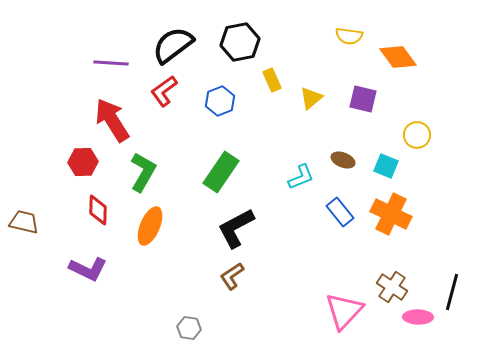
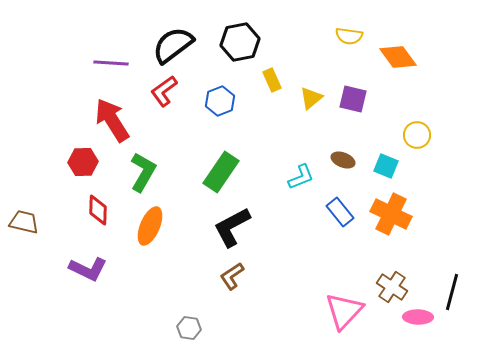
purple square: moved 10 px left
black L-shape: moved 4 px left, 1 px up
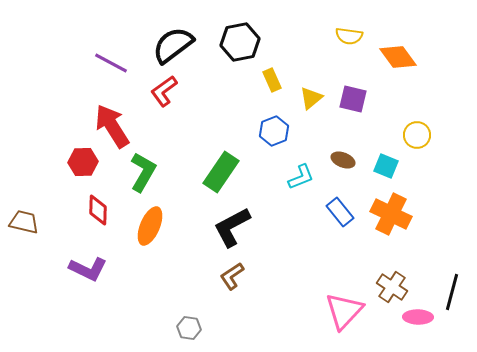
purple line: rotated 24 degrees clockwise
blue hexagon: moved 54 px right, 30 px down
red arrow: moved 6 px down
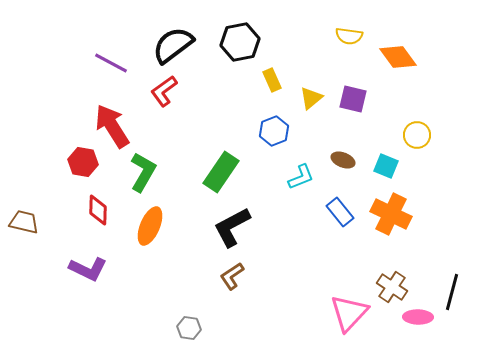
red hexagon: rotated 12 degrees clockwise
pink triangle: moved 5 px right, 2 px down
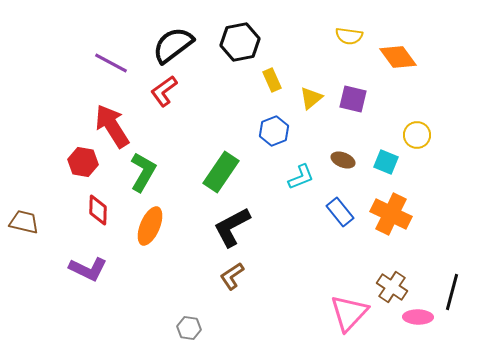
cyan square: moved 4 px up
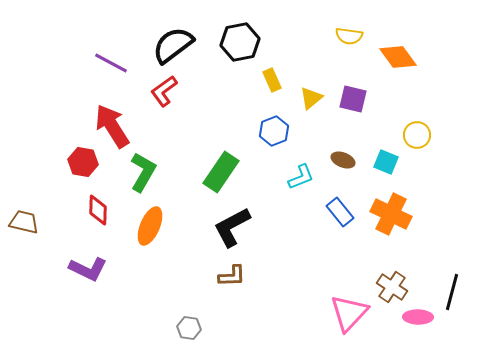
brown L-shape: rotated 148 degrees counterclockwise
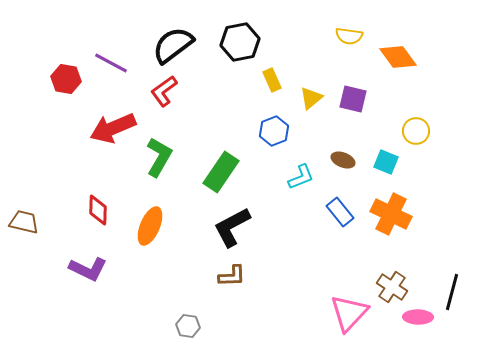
red arrow: moved 1 px right, 2 px down; rotated 81 degrees counterclockwise
yellow circle: moved 1 px left, 4 px up
red hexagon: moved 17 px left, 83 px up
green L-shape: moved 16 px right, 15 px up
gray hexagon: moved 1 px left, 2 px up
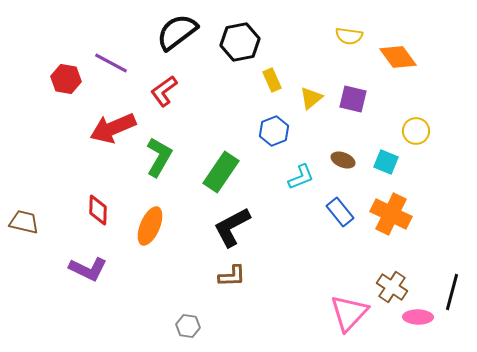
black semicircle: moved 4 px right, 13 px up
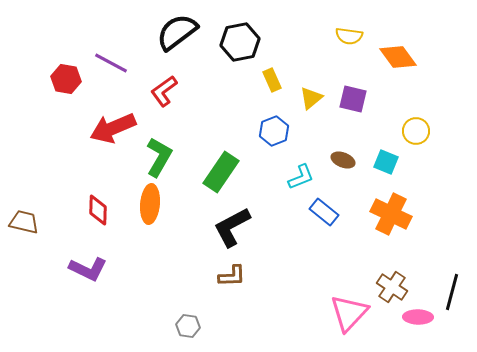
blue rectangle: moved 16 px left; rotated 12 degrees counterclockwise
orange ellipse: moved 22 px up; rotated 18 degrees counterclockwise
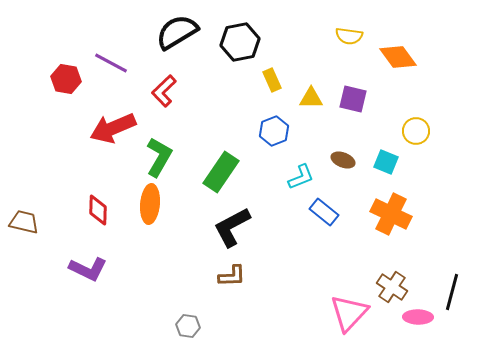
black semicircle: rotated 6 degrees clockwise
red L-shape: rotated 8 degrees counterclockwise
yellow triangle: rotated 40 degrees clockwise
